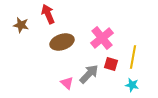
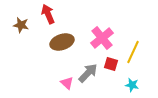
yellow line: moved 5 px up; rotated 15 degrees clockwise
gray arrow: moved 1 px left, 1 px up
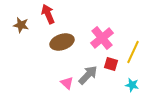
gray arrow: moved 2 px down
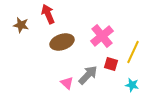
pink cross: moved 2 px up
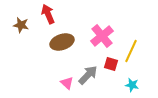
yellow line: moved 2 px left, 1 px up
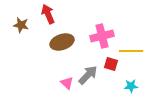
pink cross: rotated 25 degrees clockwise
yellow line: rotated 65 degrees clockwise
cyan star: moved 1 px left, 1 px down; rotated 16 degrees counterclockwise
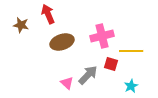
cyan star: rotated 24 degrees counterclockwise
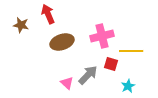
cyan star: moved 3 px left
